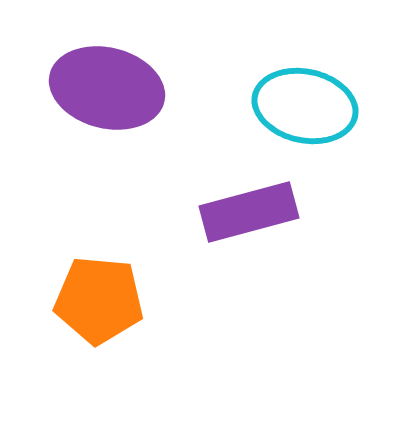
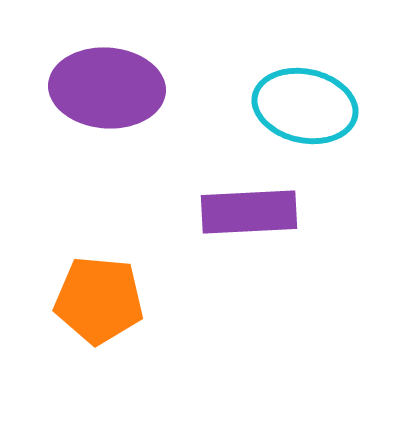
purple ellipse: rotated 10 degrees counterclockwise
purple rectangle: rotated 12 degrees clockwise
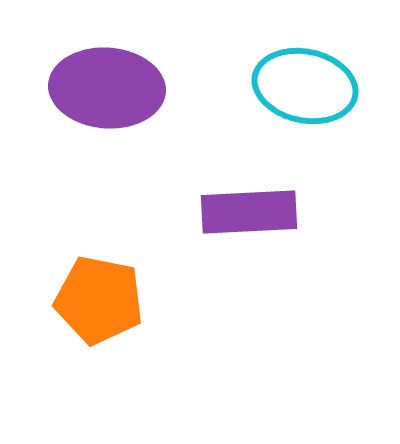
cyan ellipse: moved 20 px up
orange pentagon: rotated 6 degrees clockwise
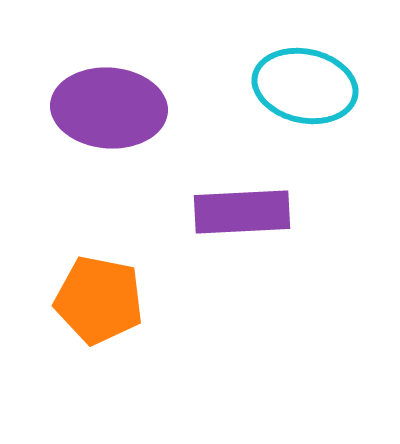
purple ellipse: moved 2 px right, 20 px down
purple rectangle: moved 7 px left
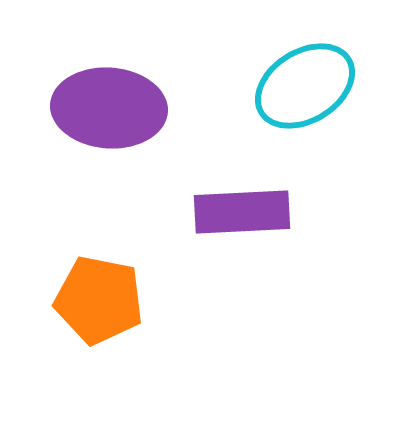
cyan ellipse: rotated 44 degrees counterclockwise
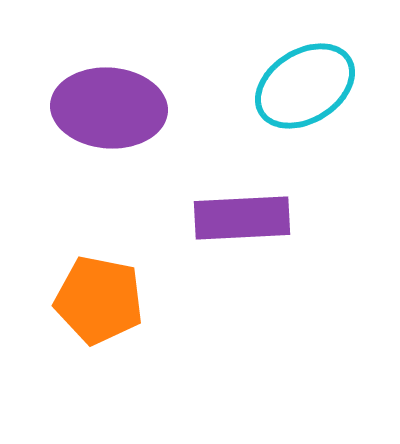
purple rectangle: moved 6 px down
